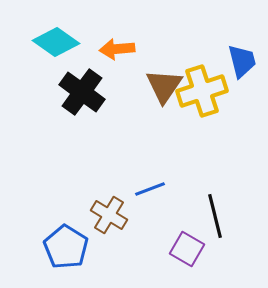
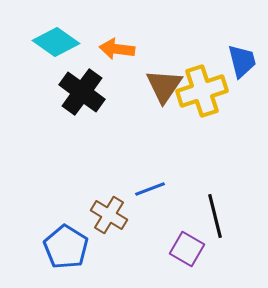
orange arrow: rotated 12 degrees clockwise
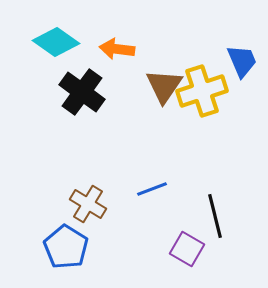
blue trapezoid: rotated 9 degrees counterclockwise
blue line: moved 2 px right
brown cross: moved 21 px left, 11 px up
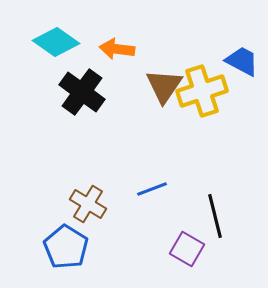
blue trapezoid: rotated 39 degrees counterclockwise
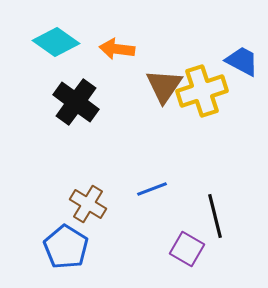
black cross: moved 6 px left, 10 px down
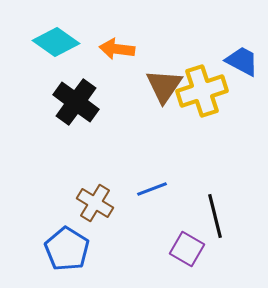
brown cross: moved 7 px right, 1 px up
blue pentagon: moved 1 px right, 2 px down
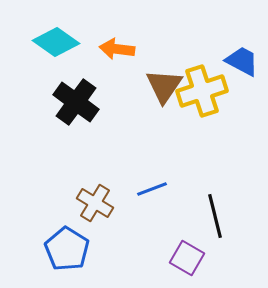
purple square: moved 9 px down
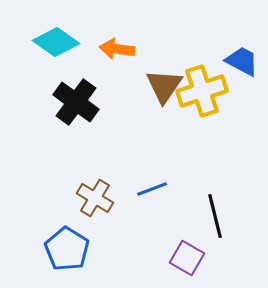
brown cross: moved 5 px up
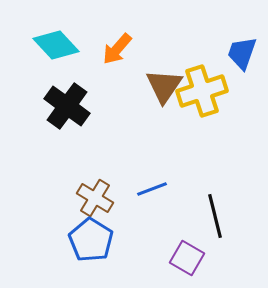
cyan diamond: moved 3 px down; rotated 12 degrees clockwise
orange arrow: rotated 56 degrees counterclockwise
blue trapezoid: moved 8 px up; rotated 99 degrees counterclockwise
black cross: moved 9 px left, 4 px down
blue pentagon: moved 24 px right, 9 px up
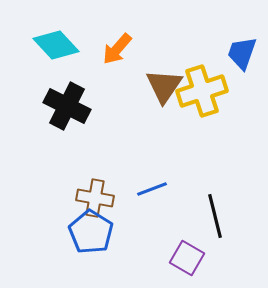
black cross: rotated 9 degrees counterclockwise
brown cross: rotated 21 degrees counterclockwise
blue pentagon: moved 8 px up
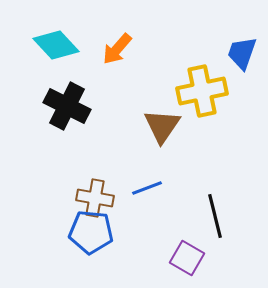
brown triangle: moved 2 px left, 40 px down
yellow cross: rotated 6 degrees clockwise
blue line: moved 5 px left, 1 px up
blue pentagon: rotated 27 degrees counterclockwise
